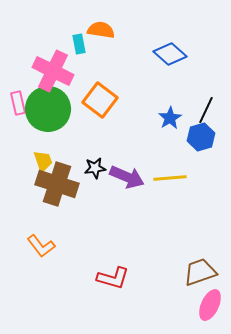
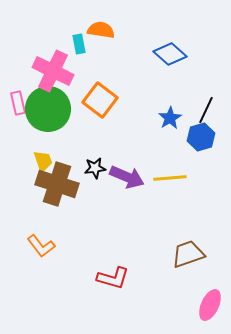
brown trapezoid: moved 12 px left, 18 px up
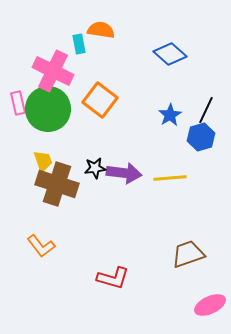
blue star: moved 3 px up
purple arrow: moved 3 px left, 4 px up; rotated 16 degrees counterclockwise
pink ellipse: rotated 40 degrees clockwise
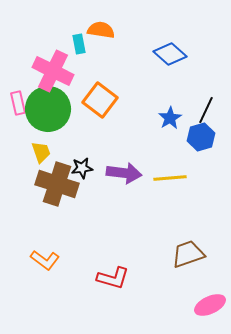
blue star: moved 3 px down
yellow trapezoid: moved 2 px left, 9 px up
black star: moved 13 px left
orange L-shape: moved 4 px right, 14 px down; rotated 16 degrees counterclockwise
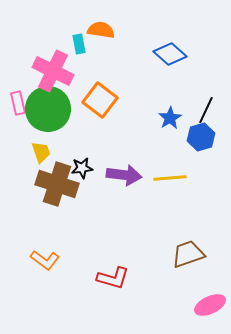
purple arrow: moved 2 px down
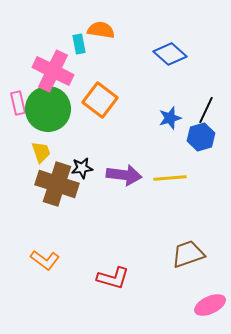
blue star: rotated 15 degrees clockwise
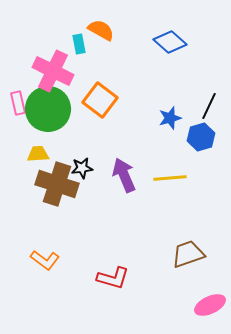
orange semicircle: rotated 20 degrees clockwise
blue diamond: moved 12 px up
black line: moved 3 px right, 4 px up
yellow trapezoid: moved 3 px left, 2 px down; rotated 75 degrees counterclockwise
purple arrow: rotated 120 degrees counterclockwise
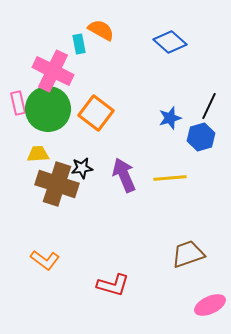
orange square: moved 4 px left, 13 px down
red L-shape: moved 7 px down
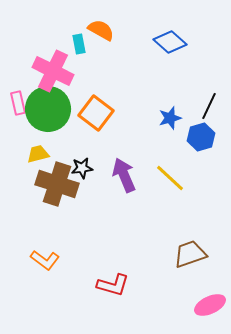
yellow trapezoid: rotated 10 degrees counterclockwise
yellow line: rotated 48 degrees clockwise
brown trapezoid: moved 2 px right
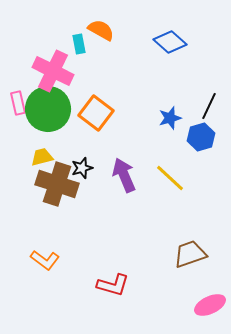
yellow trapezoid: moved 4 px right, 3 px down
black star: rotated 10 degrees counterclockwise
